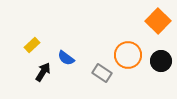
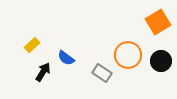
orange square: moved 1 px down; rotated 15 degrees clockwise
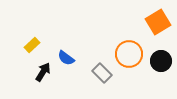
orange circle: moved 1 px right, 1 px up
gray rectangle: rotated 12 degrees clockwise
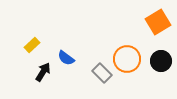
orange circle: moved 2 px left, 5 px down
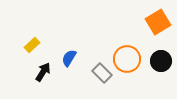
blue semicircle: moved 3 px right; rotated 84 degrees clockwise
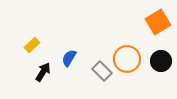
gray rectangle: moved 2 px up
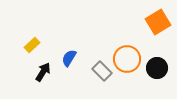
black circle: moved 4 px left, 7 px down
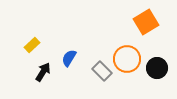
orange square: moved 12 px left
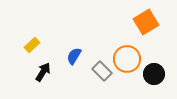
blue semicircle: moved 5 px right, 2 px up
black circle: moved 3 px left, 6 px down
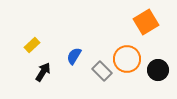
black circle: moved 4 px right, 4 px up
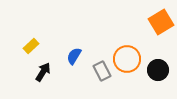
orange square: moved 15 px right
yellow rectangle: moved 1 px left, 1 px down
gray rectangle: rotated 18 degrees clockwise
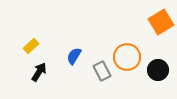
orange circle: moved 2 px up
black arrow: moved 4 px left
